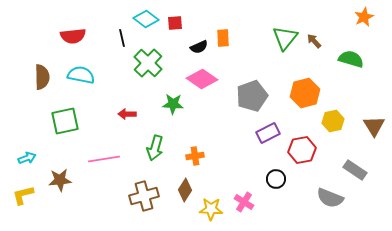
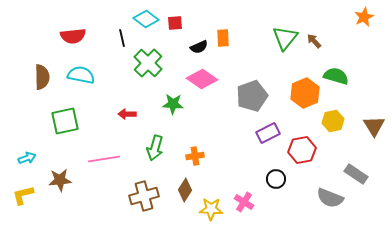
green semicircle: moved 15 px left, 17 px down
orange hexagon: rotated 8 degrees counterclockwise
gray rectangle: moved 1 px right, 4 px down
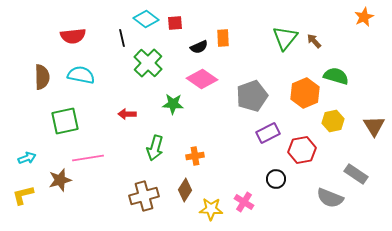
pink line: moved 16 px left, 1 px up
brown star: rotated 10 degrees counterclockwise
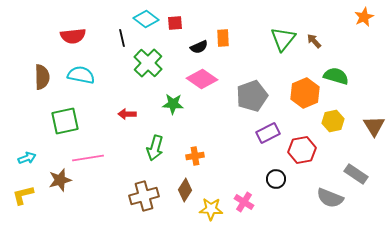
green triangle: moved 2 px left, 1 px down
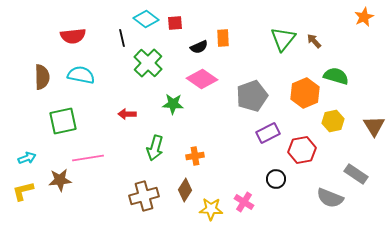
green square: moved 2 px left
brown star: rotated 10 degrees clockwise
yellow L-shape: moved 4 px up
